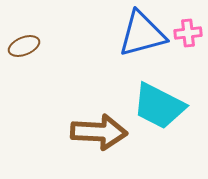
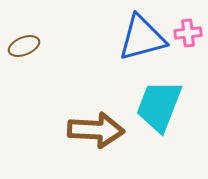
blue triangle: moved 4 px down
cyan trapezoid: rotated 84 degrees clockwise
brown arrow: moved 3 px left, 2 px up
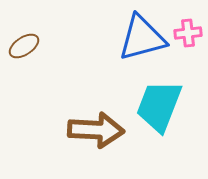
brown ellipse: rotated 12 degrees counterclockwise
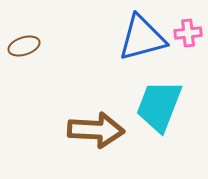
brown ellipse: rotated 16 degrees clockwise
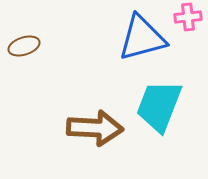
pink cross: moved 16 px up
brown arrow: moved 1 px left, 2 px up
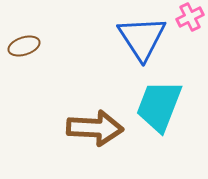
pink cross: moved 2 px right; rotated 20 degrees counterclockwise
blue triangle: rotated 48 degrees counterclockwise
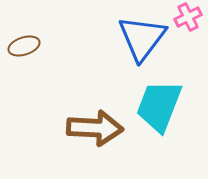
pink cross: moved 2 px left
blue triangle: rotated 10 degrees clockwise
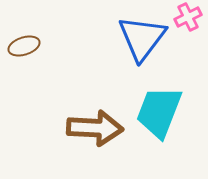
cyan trapezoid: moved 6 px down
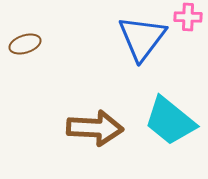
pink cross: rotated 28 degrees clockwise
brown ellipse: moved 1 px right, 2 px up
cyan trapezoid: moved 11 px right, 9 px down; rotated 72 degrees counterclockwise
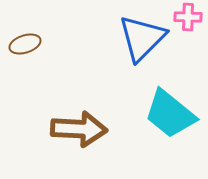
blue triangle: rotated 8 degrees clockwise
cyan trapezoid: moved 7 px up
brown arrow: moved 16 px left, 1 px down
